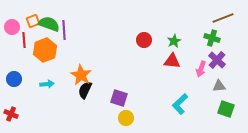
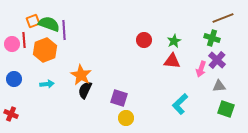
pink circle: moved 17 px down
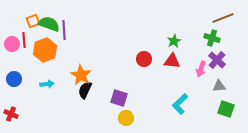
red circle: moved 19 px down
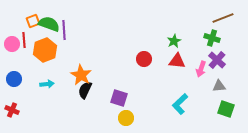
red triangle: moved 5 px right
red cross: moved 1 px right, 4 px up
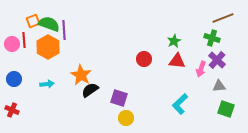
orange hexagon: moved 3 px right, 3 px up; rotated 10 degrees counterclockwise
black semicircle: moved 5 px right; rotated 30 degrees clockwise
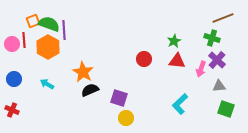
orange star: moved 2 px right, 3 px up
cyan arrow: rotated 144 degrees counterclockwise
black semicircle: rotated 12 degrees clockwise
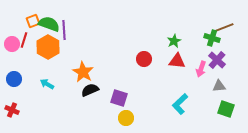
brown line: moved 10 px down
red line: rotated 21 degrees clockwise
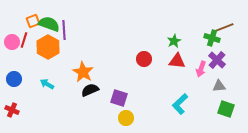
pink circle: moved 2 px up
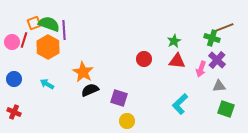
orange square: moved 1 px right, 2 px down
red cross: moved 2 px right, 2 px down
yellow circle: moved 1 px right, 3 px down
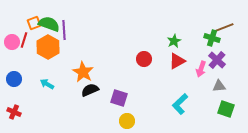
red triangle: rotated 36 degrees counterclockwise
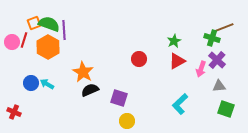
red circle: moved 5 px left
blue circle: moved 17 px right, 4 px down
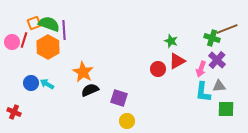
brown line: moved 4 px right, 1 px down
green star: moved 3 px left; rotated 24 degrees counterclockwise
red circle: moved 19 px right, 10 px down
cyan L-shape: moved 23 px right, 12 px up; rotated 40 degrees counterclockwise
green square: rotated 18 degrees counterclockwise
